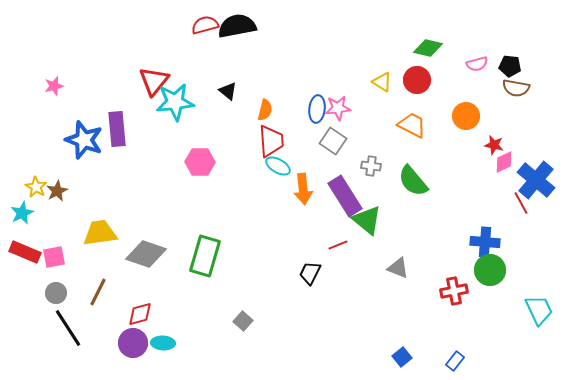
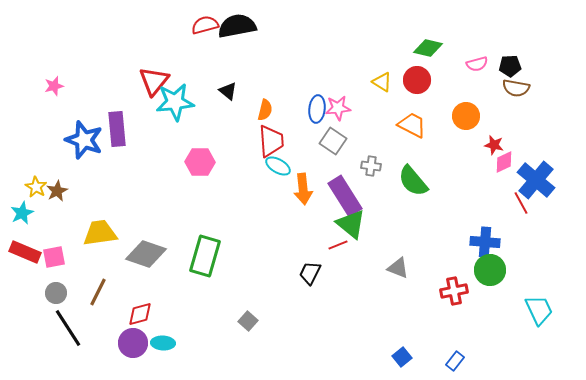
black pentagon at (510, 66): rotated 10 degrees counterclockwise
green triangle at (367, 220): moved 16 px left, 4 px down
gray square at (243, 321): moved 5 px right
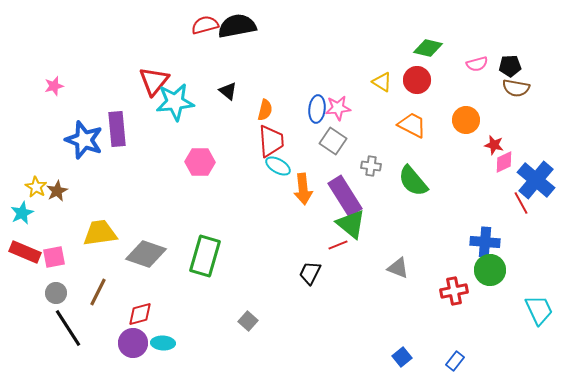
orange circle at (466, 116): moved 4 px down
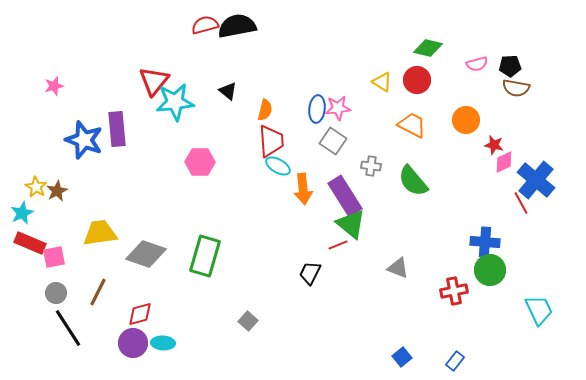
red rectangle at (25, 252): moved 5 px right, 9 px up
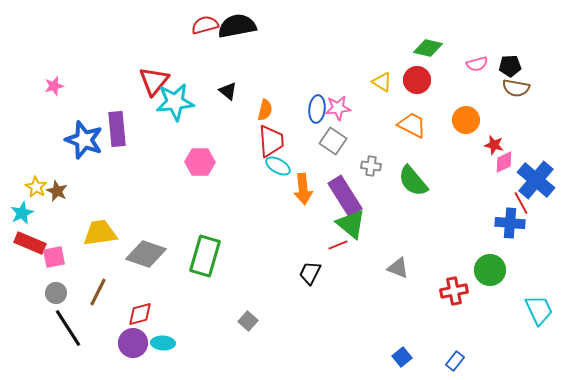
brown star at (57, 191): rotated 20 degrees counterclockwise
blue cross at (485, 242): moved 25 px right, 19 px up
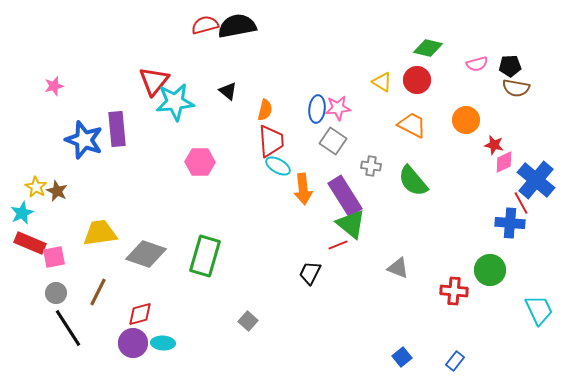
red cross at (454, 291): rotated 16 degrees clockwise
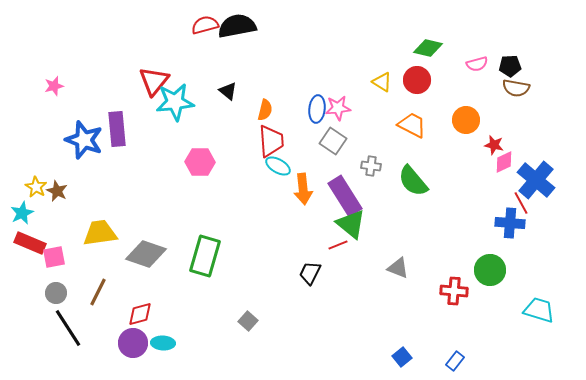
cyan trapezoid at (539, 310): rotated 48 degrees counterclockwise
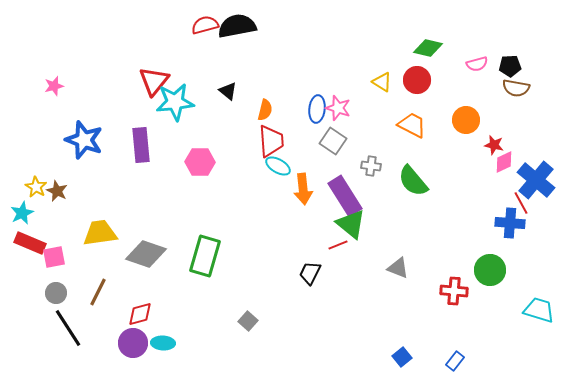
pink star at (338, 108): rotated 25 degrees clockwise
purple rectangle at (117, 129): moved 24 px right, 16 px down
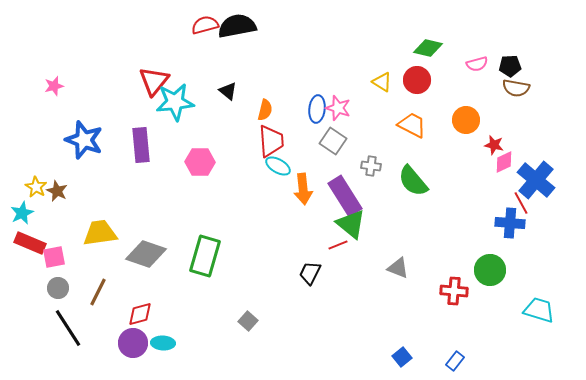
gray circle at (56, 293): moved 2 px right, 5 px up
